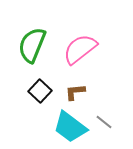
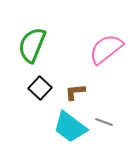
pink semicircle: moved 26 px right
black square: moved 3 px up
gray line: rotated 18 degrees counterclockwise
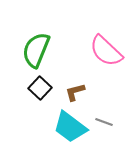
green semicircle: moved 4 px right, 5 px down
pink semicircle: moved 2 px down; rotated 99 degrees counterclockwise
brown L-shape: rotated 10 degrees counterclockwise
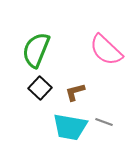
pink semicircle: moved 1 px up
cyan trapezoid: rotated 27 degrees counterclockwise
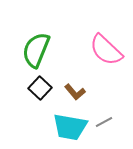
brown L-shape: rotated 115 degrees counterclockwise
gray line: rotated 48 degrees counterclockwise
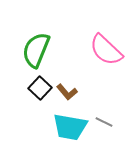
brown L-shape: moved 8 px left
gray line: rotated 54 degrees clockwise
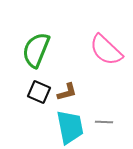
black square: moved 1 px left, 4 px down; rotated 20 degrees counterclockwise
brown L-shape: rotated 65 degrees counterclockwise
gray line: rotated 24 degrees counterclockwise
cyan trapezoid: rotated 111 degrees counterclockwise
